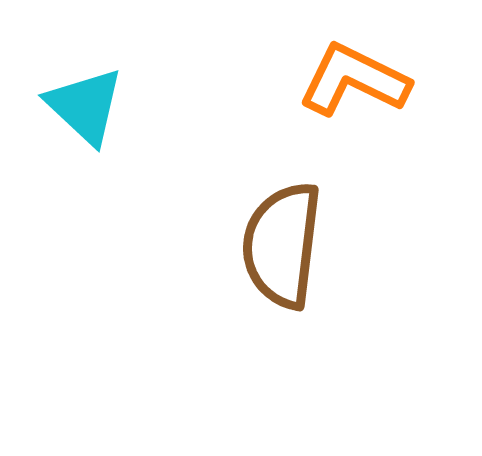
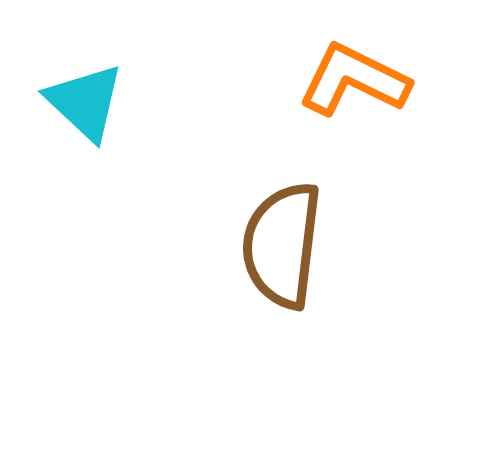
cyan triangle: moved 4 px up
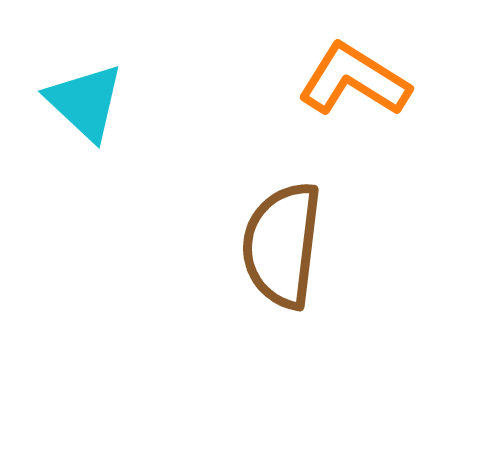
orange L-shape: rotated 6 degrees clockwise
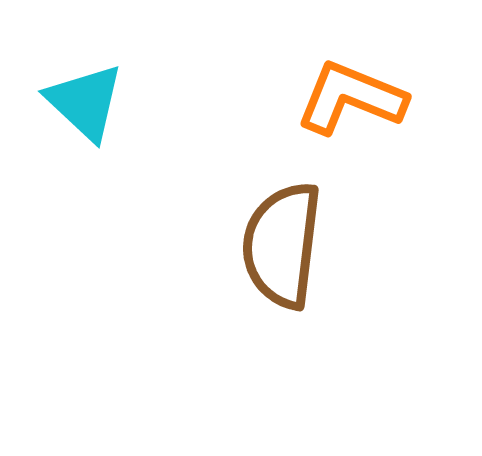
orange L-shape: moved 3 px left, 18 px down; rotated 10 degrees counterclockwise
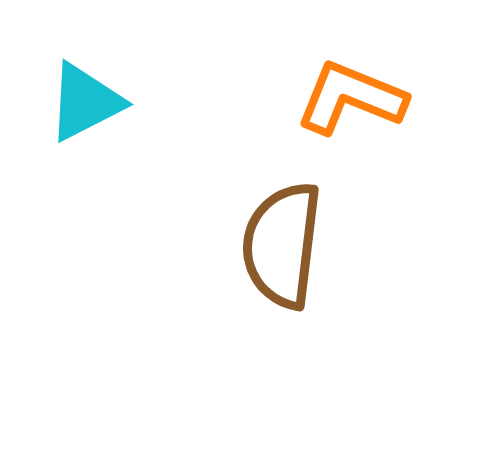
cyan triangle: rotated 50 degrees clockwise
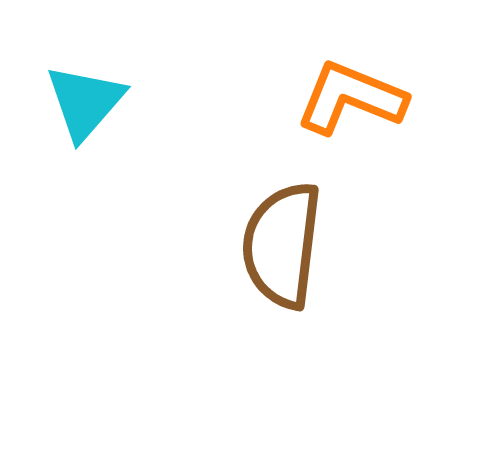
cyan triangle: rotated 22 degrees counterclockwise
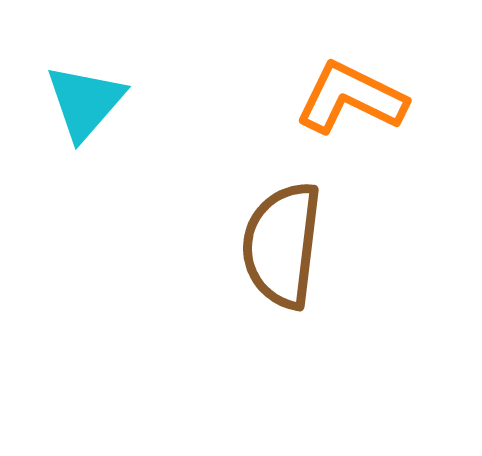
orange L-shape: rotated 4 degrees clockwise
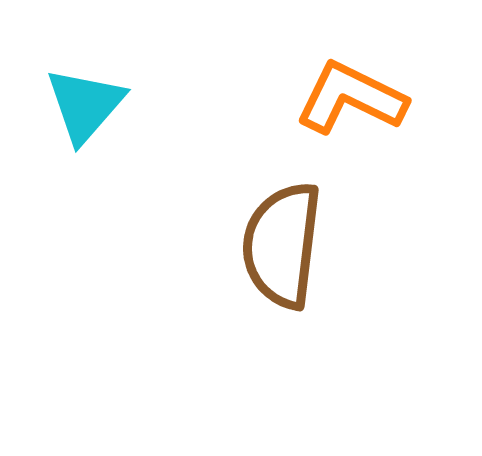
cyan triangle: moved 3 px down
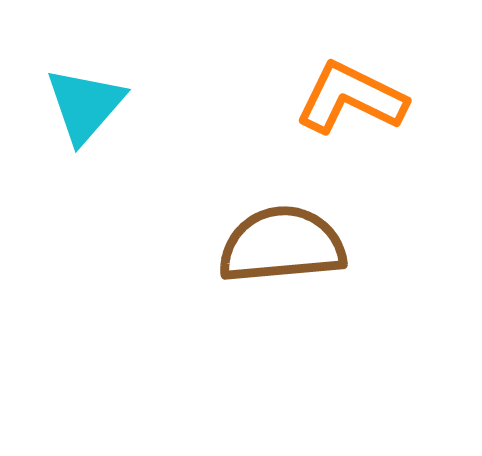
brown semicircle: rotated 78 degrees clockwise
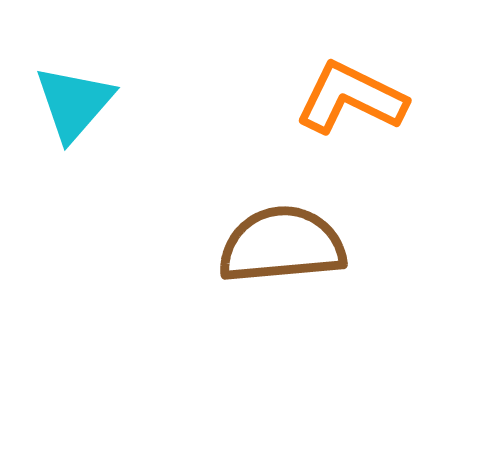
cyan triangle: moved 11 px left, 2 px up
